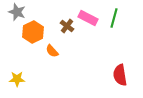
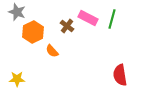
green line: moved 2 px left, 1 px down
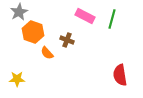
gray star: moved 2 px right; rotated 24 degrees clockwise
pink rectangle: moved 3 px left, 2 px up
brown cross: moved 14 px down; rotated 16 degrees counterclockwise
orange hexagon: rotated 15 degrees counterclockwise
orange semicircle: moved 5 px left, 2 px down
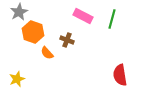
pink rectangle: moved 2 px left
yellow star: rotated 21 degrees counterclockwise
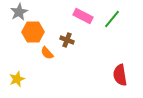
green line: rotated 24 degrees clockwise
orange hexagon: rotated 20 degrees counterclockwise
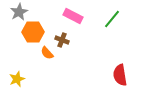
pink rectangle: moved 10 px left
brown cross: moved 5 px left
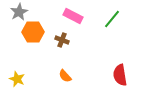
orange semicircle: moved 18 px right, 23 px down
yellow star: rotated 28 degrees counterclockwise
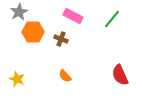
brown cross: moved 1 px left, 1 px up
red semicircle: rotated 15 degrees counterclockwise
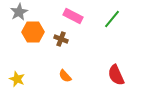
red semicircle: moved 4 px left
